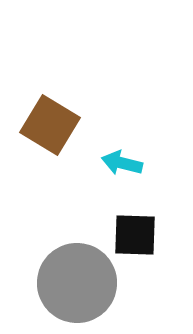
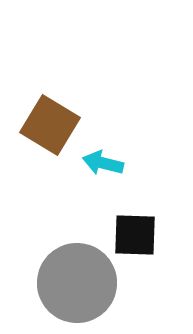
cyan arrow: moved 19 px left
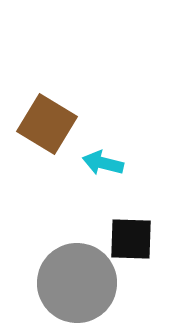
brown square: moved 3 px left, 1 px up
black square: moved 4 px left, 4 px down
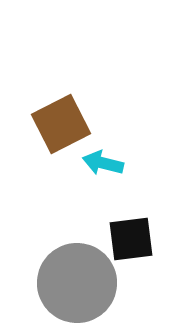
brown square: moved 14 px right; rotated 32 degrees clockwise
black square: rotated 9 degrees counterclockwise
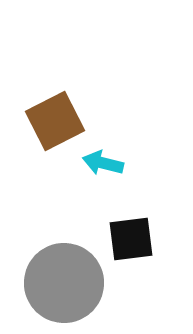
brown square: moved 6 px left, 3 px up
gray circle: moved 13 px left
